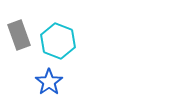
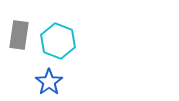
gray rectangle: rotated 28 degrees clockwise
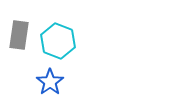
blue star: moved 1 px right
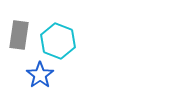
blue star: moved 10 px left, 7 px up
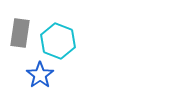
gray rectangle: moved 1 px right, 2 px up
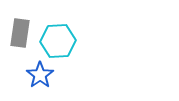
cyan hexagon: rotated 24 degrees counterclockwise
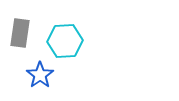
cyan hexagon: moved 7 px right
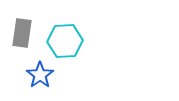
gray rectangle: moved 2 px right
